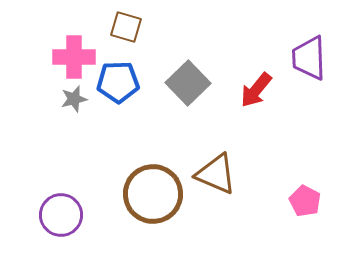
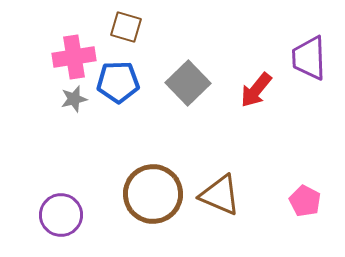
pink cross: rotated 9 degrees counterclockwise
brown triangle: moved 4 px right, 21 px down
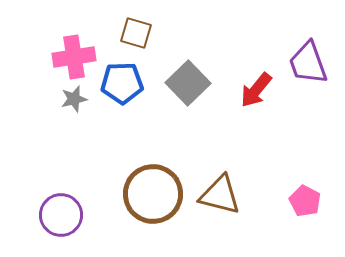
brown square: moved 10 px right, 6 px down
purple trapezoid: moved 1 px left, 5 px down; rotated 18 degrees counterclockwise
blue pentagon: moved 4 px right, 1 px down
brown triangle: rotated 9 degrees counterclockwise
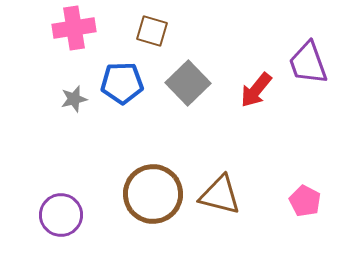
brown square: moved 16 px right, 2 px up
pink cross: moved 29 px up
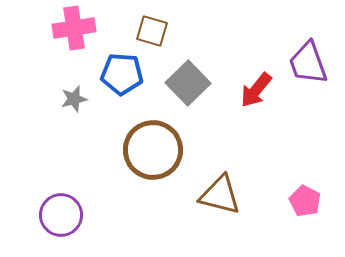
blue pentagon: moved 9 px up; rotated 6 degrees clockwise
brown circle: moved 44 px up
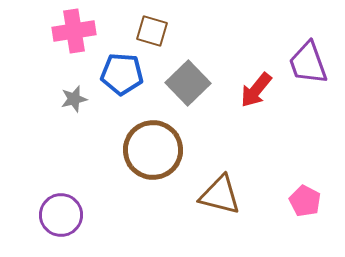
pink cross: moved 3 px down
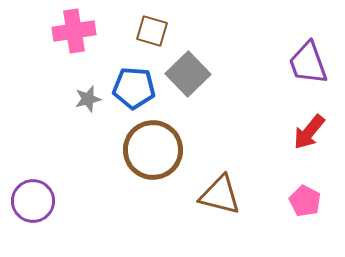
blue pentagon: moved 12 px right, 14 px down
gray square: moved 9 px up
red arrow: moved 53 px right, 42 px down
gray star: moved 14 px right
purple circle: moved 28 px left, 14 px up
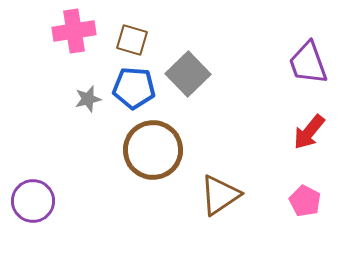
brown square: moved 20 px left, 9 px down
brown triangle: rotated 48 degrees counterclockwise
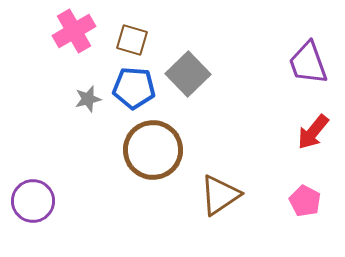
pink cross: rotated 21 degrees counterclockwise
red arrow: moved 4 px right
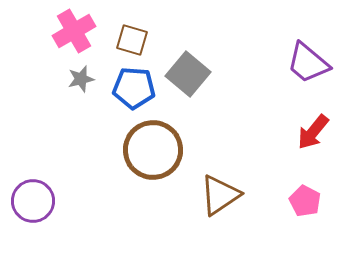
purple trapezoid: rotated 30 degrees counterclockwise
gray square: rotated 6 degrees counterclockwise
gray star: moved 7 px left, 20 px up
